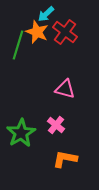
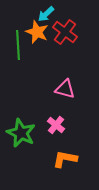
green line: rotated 20 degrees counterclockwise
green star: rotated 16 degrees counterclockwise
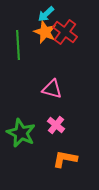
orange star: moved 8 px right
pink triangle: moved 13 px left
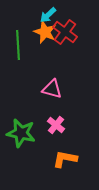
cyan arrow: moved 2 px right, 1 px down
green star: rotated 12 degrees counterclockwise
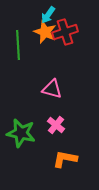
cyan arrow: rotated 12 degrees counterclockwise
red cross: rotated 35 degrees clockwise
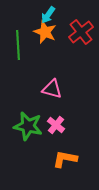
red cross: moved 16 px right; rotated 20 degrees counterclockwise
green star: moved 7 px right, 7 px up
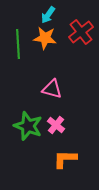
orange star: moved 6 px down; rotated 15 degrees counterclockwise
green line: moved 1 px up
green star: rotated 8 degrees clockwise
orange L-shape: rotated 10 degrees counterclockwise
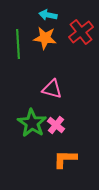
cyan arrow: rotated 66 degrees clockwise
green star: moved 4 px right, 3 px up; rotated 12 degrees clockwise
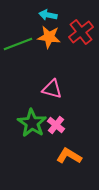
orange star: moved 4 px right, 1 px up
green line: rotated 72 degrees clockwise
orange L-shape: moved 4 px right, 3 px up; rotated 30 degrees clockwise
